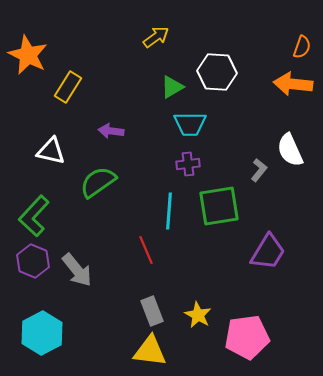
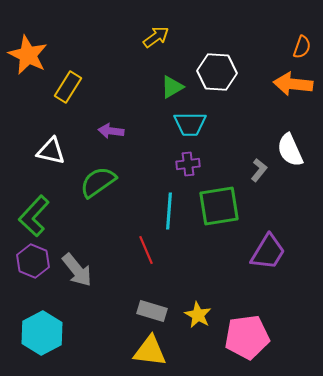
gray rectangle: rotated 52 degrees counterclockwise
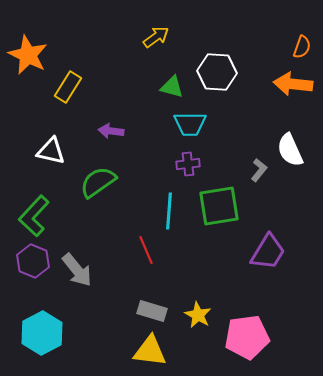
green triangle: rotated 45 degrees clockwise
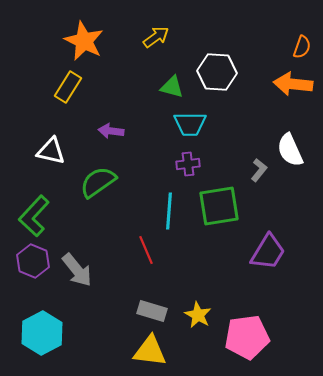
orange star: moved 56 px right, 14 px up
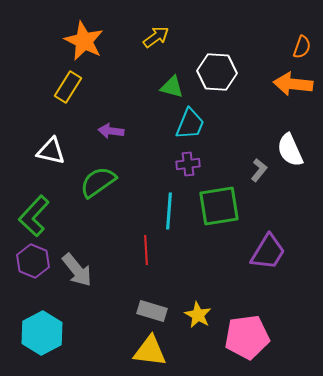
cyan trapezoid: rotated 68 degrees counterclockwise
red line: rotated 20 degrees clockwise
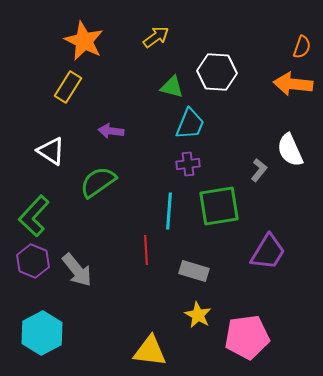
white triangle: rotated 20 degrees clockwise
gray rectangle: moved 42 px right, 40 px up
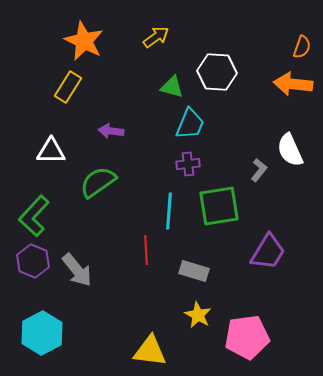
white triangle: rotated 32 degrees counterclockwise
